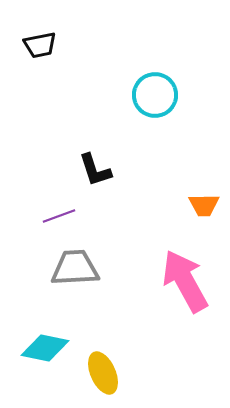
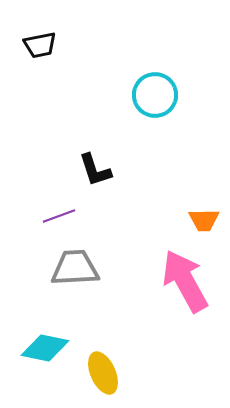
orange trapezoid: moved 15 px down
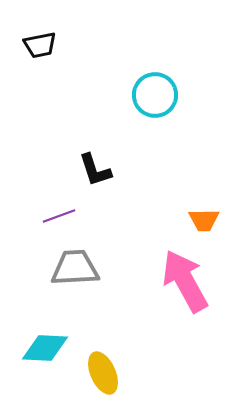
cyan diamond: rotated 9 degrees counterclockwise
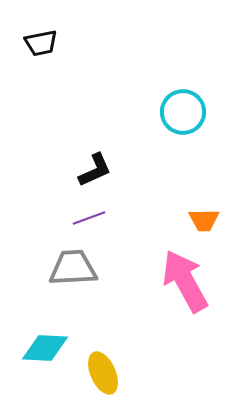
black trapezoid: moved 1 px right, 2 px up
cyan circle: moved 28 px right, 17 px down
black L-shape: rotated 96 degrees counterclockwise
purple line: moved 30 px right, 2 px down
gray trapezoid: moved 2 px left
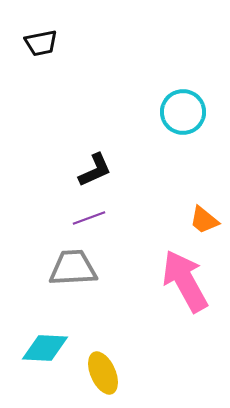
orange trapezoid: rotated 40 degrees clockwise
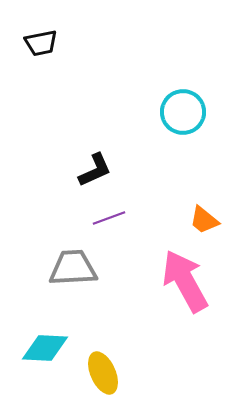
purple line: moved 20 px right
